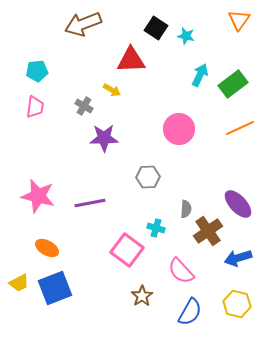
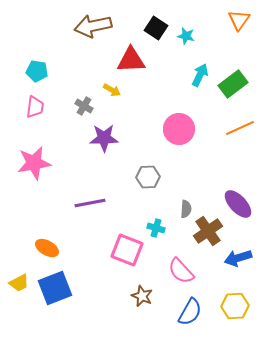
brown arrow: moved 10 px right, 2 px down; rotated 9 degrees clockwise
cyan pentagon: rotated 15 degrees clockwise
pink star: moved 4 px left, 33 px up; rotated 24 degrees counterclockwise
pink square: rotated 16 degrees counterclockwise
brown star: rotated 15 degrees counterclockwise
yellow hexagon: moved 2 px left, 2 px down; rotated 16 degrees counterclockwise
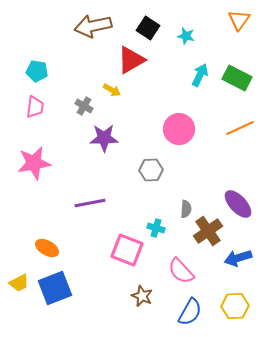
black square: moved 8 px left
red triangle: rotated 28 degrees counterclockwise
green rectangle: moved 4 px right, 6 px up; rotated 64 degrees clockwise
gray hexagon: moved 3 px right, 7 px up
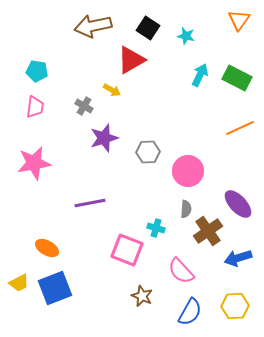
pink circle: moved 9 px right, 42 px down
purple star: rotated 16 degrees counterclockwise
gray hexagon: moved 3 px left, 18 px up
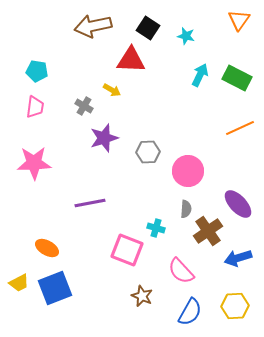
red triangle: rotated 32 degrees clockwise
pink star: rotated 8 degrees clockwise
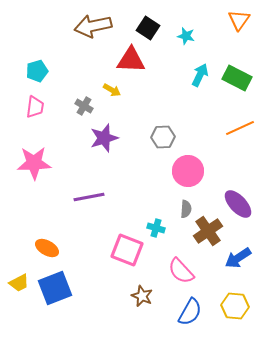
cyan pentagon: rotated 25 degrees counterclockwise
gray hexagon: moved 15 px right, 15 px up
purple line: moved 1 px left, 6 px up
blue arrow: rotated 16 degrees counterclockwise
yellow hexagon: rotated 8 degrees clockwise
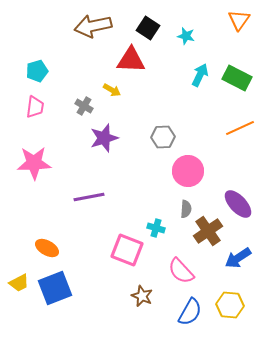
yellow hexagon: moved 5 px left, 1 px up
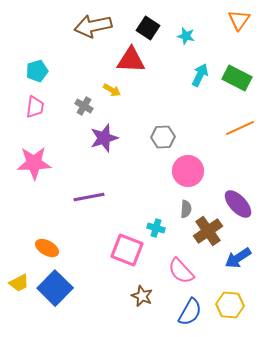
blue square: rotated 24 degrees counterclockwise
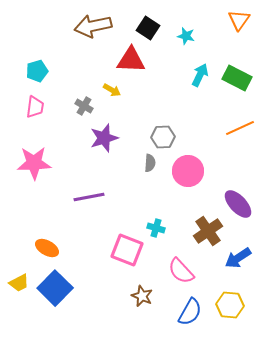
gray semicircle: moved 36 px left, 46 px up
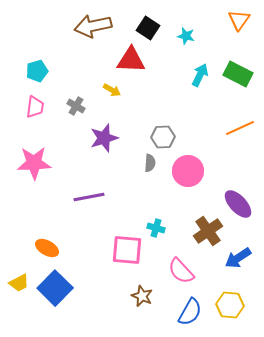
green rectangle: moved 1 px right, 4 px up
gray cross: moved 8 px left
pink square: rotated 16 degrees counterclockwise
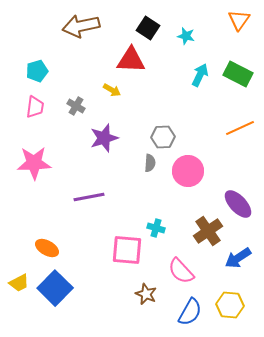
brown arrow: moved 12 px left
brown star: moved 4 px right, 2 px up
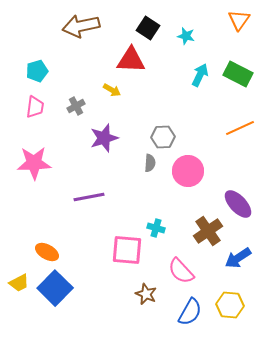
gray cross: rotated 30 degrees clockwise
orange ellipse: moved 4 px down
